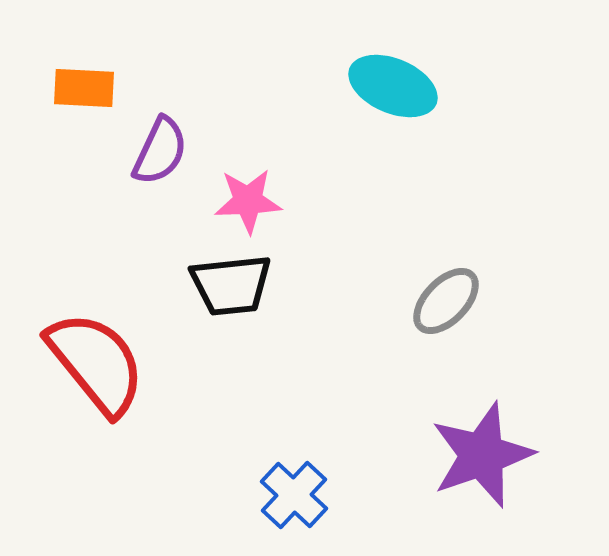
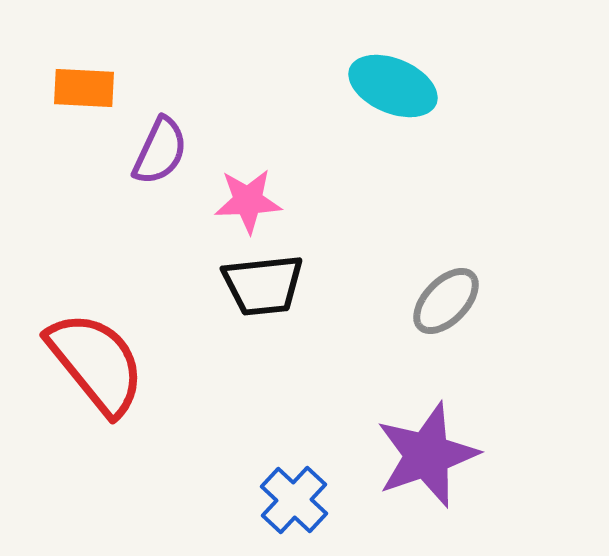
black trapezoid: moved 32 px right
purple star: moved 55 px left
blue cross: moved 5 px down
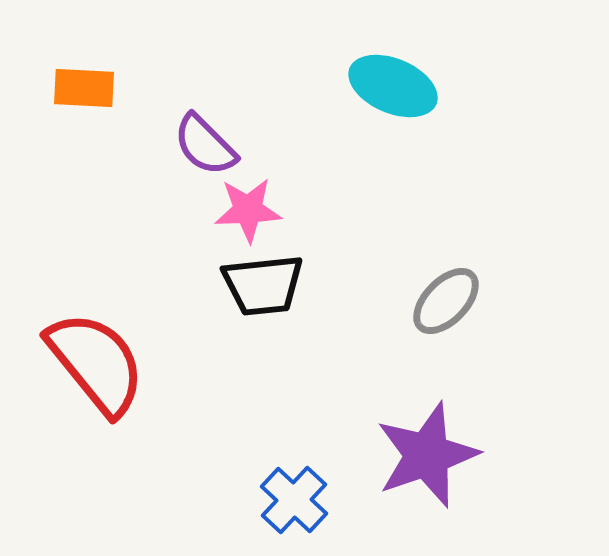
purple semicircle: moved 45 px right, 6 px up; rotated 110 degrees clockwise
pink star: moved 9 px down
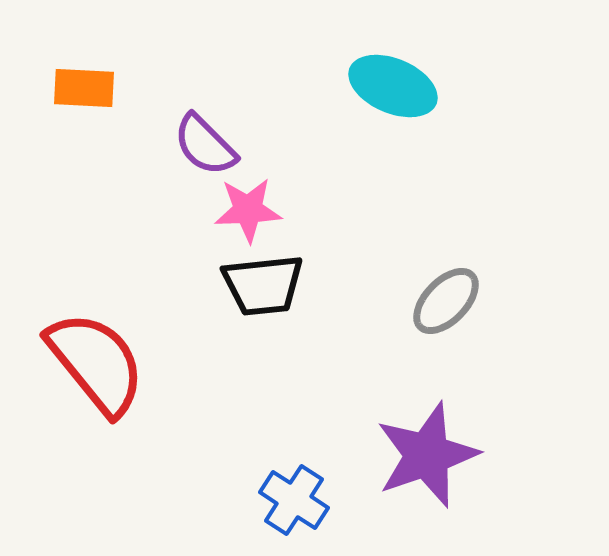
blue cross: rotated 10 degrees counterclockwise
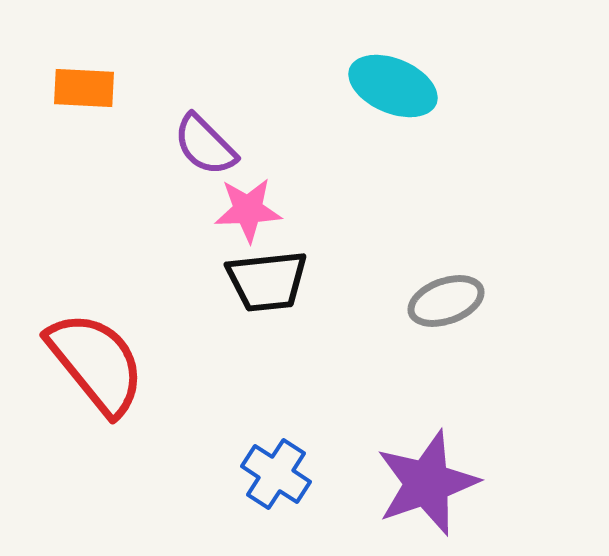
black trapezoid: moved 4 px right, 4 px up
gray ellipse: rotated 26 degrees clockwise
purple star: moved 28 px down
blue cross: moved 18 px left, 26 px up
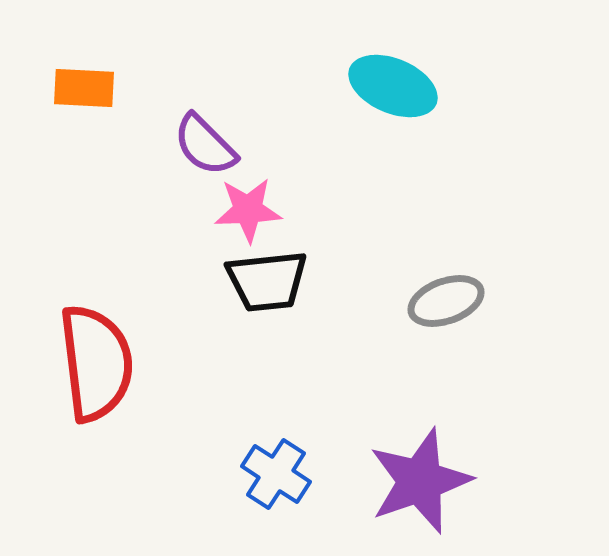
red semicircle: rotated 32 degrees clockwise
purple star: moved 7 px left, 2 px up
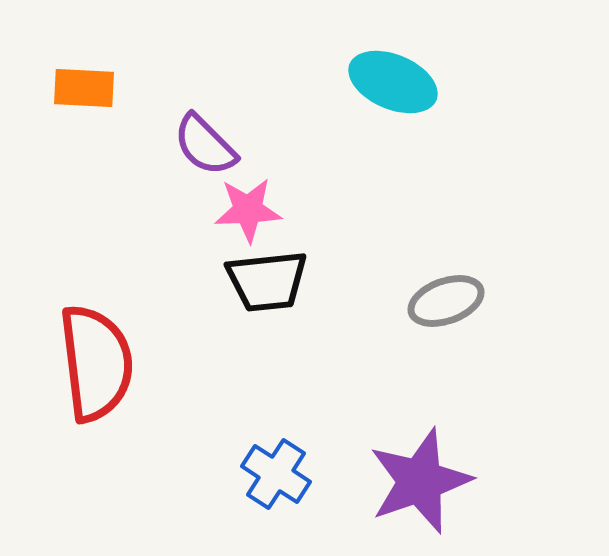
cyan ellipse: moved 4 px up
